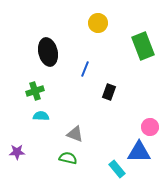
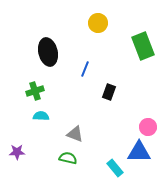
pink circle: moved 2 px left
cyan rectangle: moved 2 px left, 1 px up
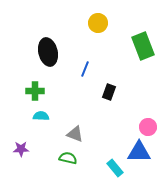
green cross: rotated 18 degrees clockwise
purple star: moved 4 px right, 3 px up
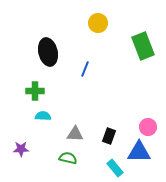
black rectangle: moved 44 px down
cyan semicircle: moved 2 px right
gray triangle: rotated 18 degrees counterclockwise
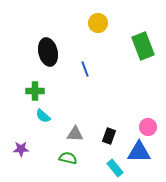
blue line: rotated 42 degrees counterclockwise
cyan semicircle: rotated 140 degrees counterclockwise
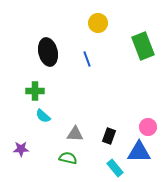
blue line: moved 2 px right, 10 px up
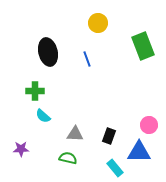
pink circle: moved 1 px right, 2 px up
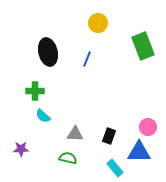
blue line: rotated 42 degrees clockwise
pink circle: moved 1 px left, 2 px down
